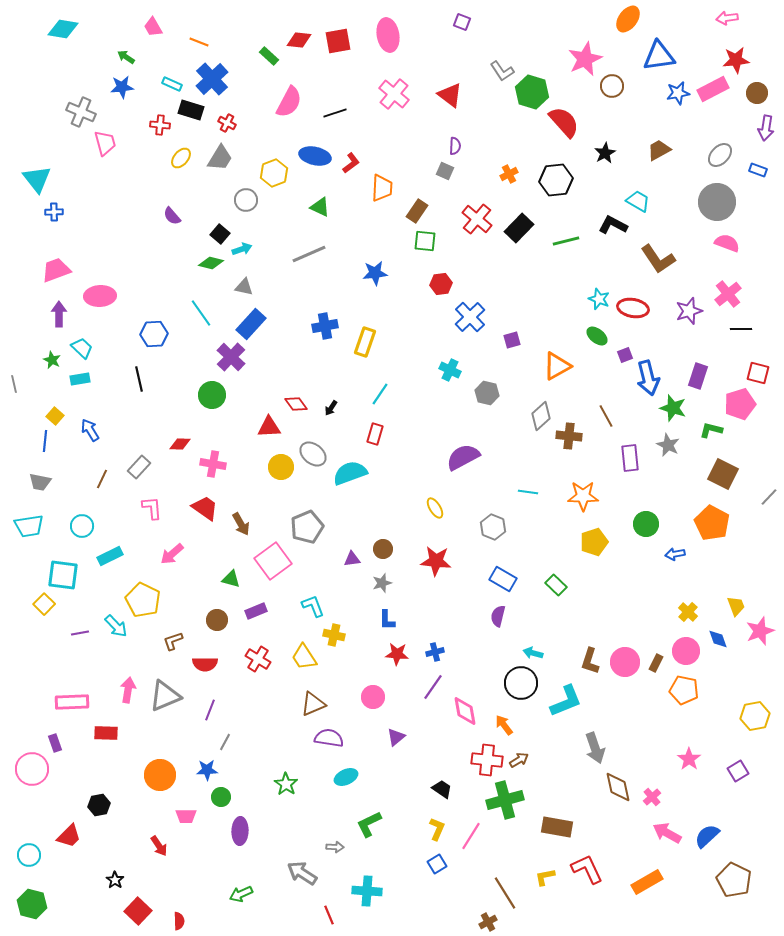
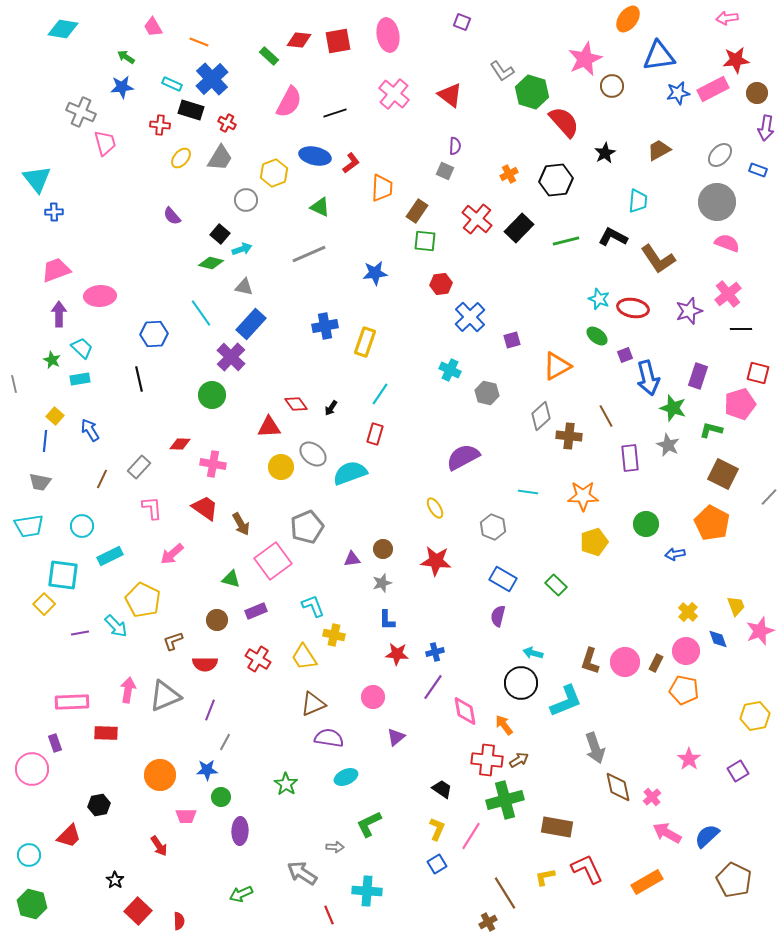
cyan trapezoid at (638, 201): rotated 65 degrees clockwise
black L-shape at (613, 225): moved 12 px down
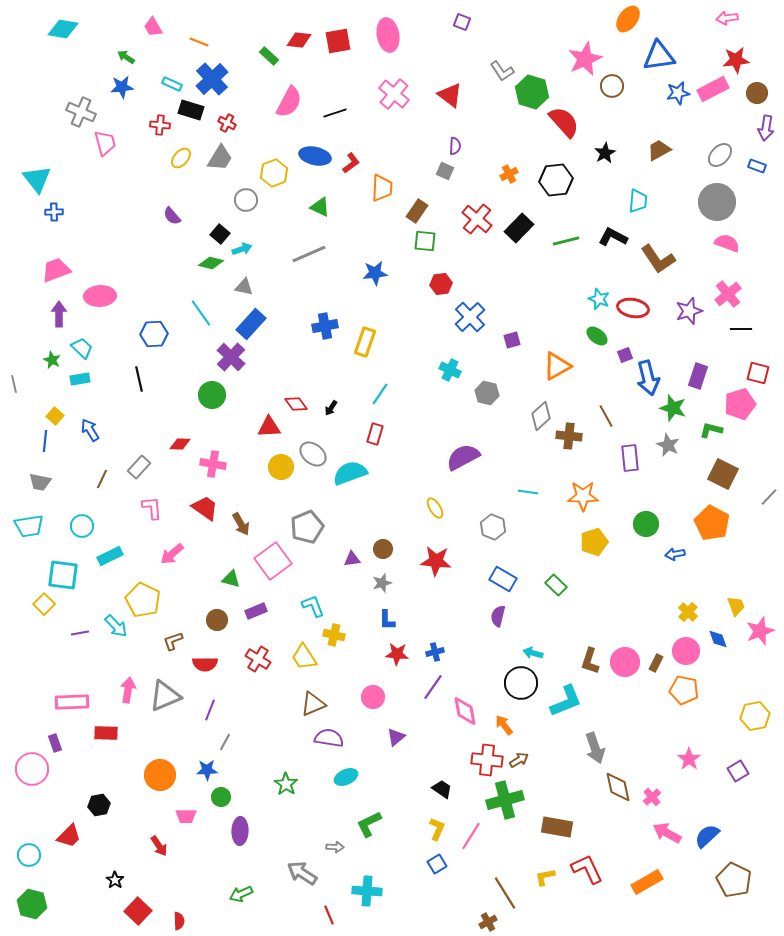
blue rectangle at (758, 170): moved 1 px left, 4 px up
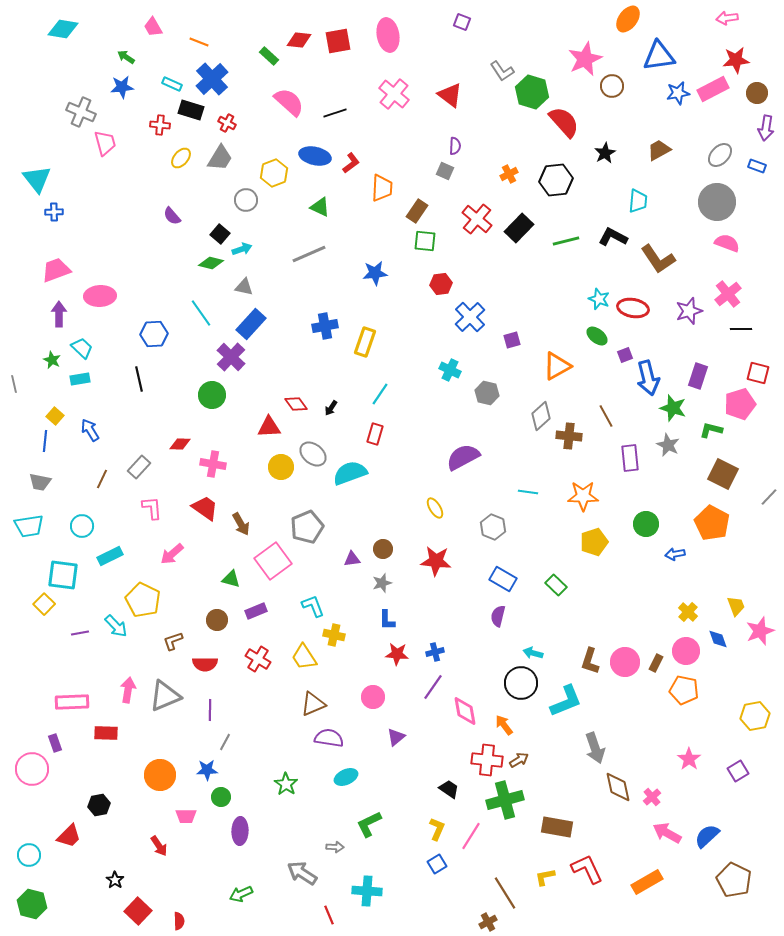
pink semicircle at (289, 102): rotated 76 degrees counterclockwise
purple line at (210, 710): rotated 20 degrees counterclockwise
black trapezoid at (442, 789): moved 7 px right
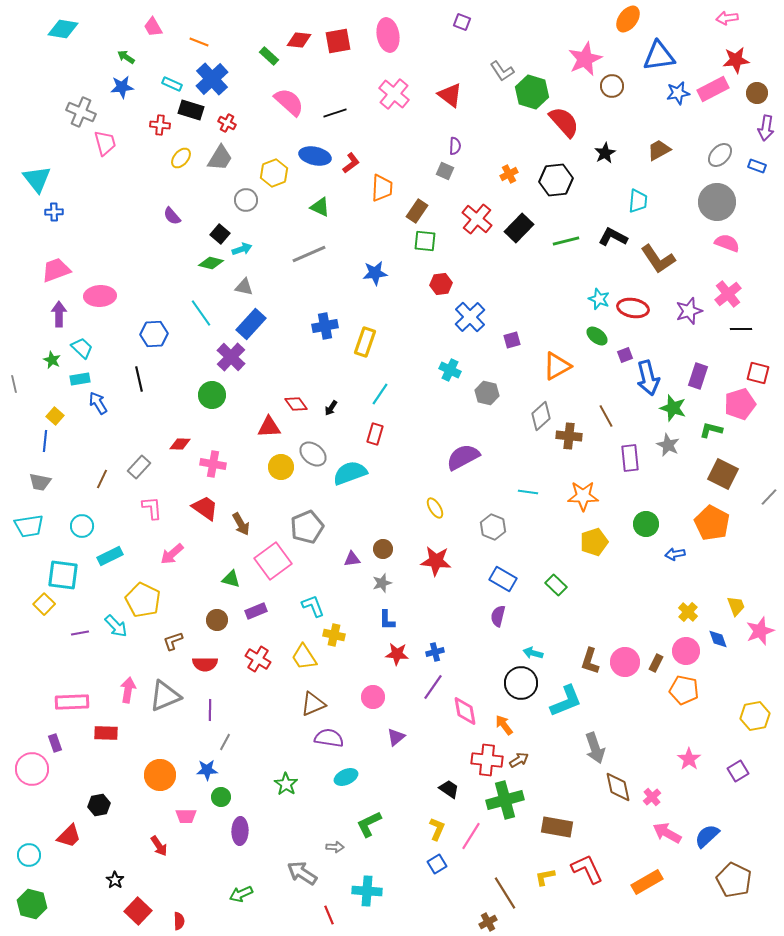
blue arrow at (90, 430): moved 8 px right, 27 px up
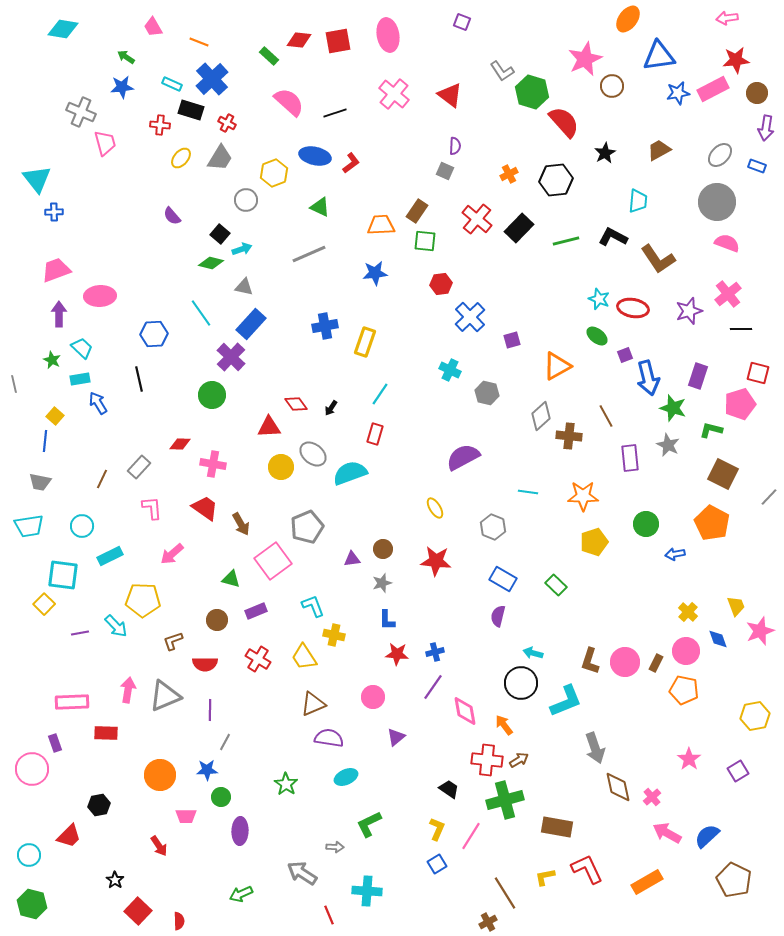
orange trapezoid at (382, 188): moved 1 px left, 37 px down; rotated 96 degrees counterclockwise
yellow pentagon at (143, 600): rotated 24 degrees counterclockwise
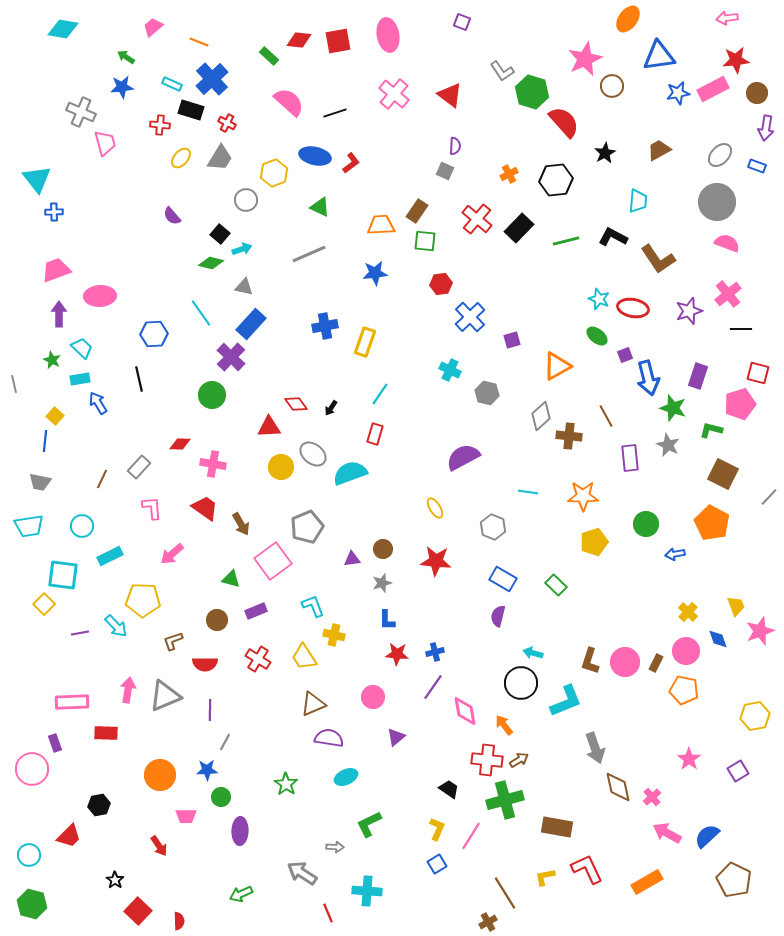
pink trapezoid at (153, 27): rotated 80 degrees clockwise
red line at (329, 915): moved 1 px left, 2 px up
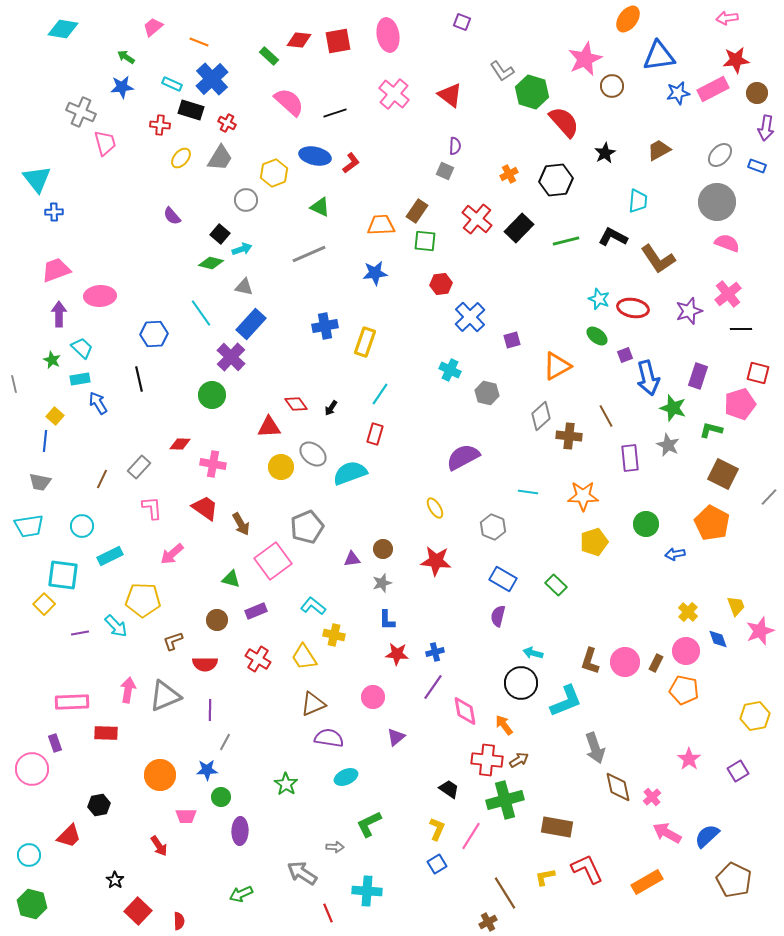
cyan L-shape at (313, 606): rotated 30 degrees counterclockwise
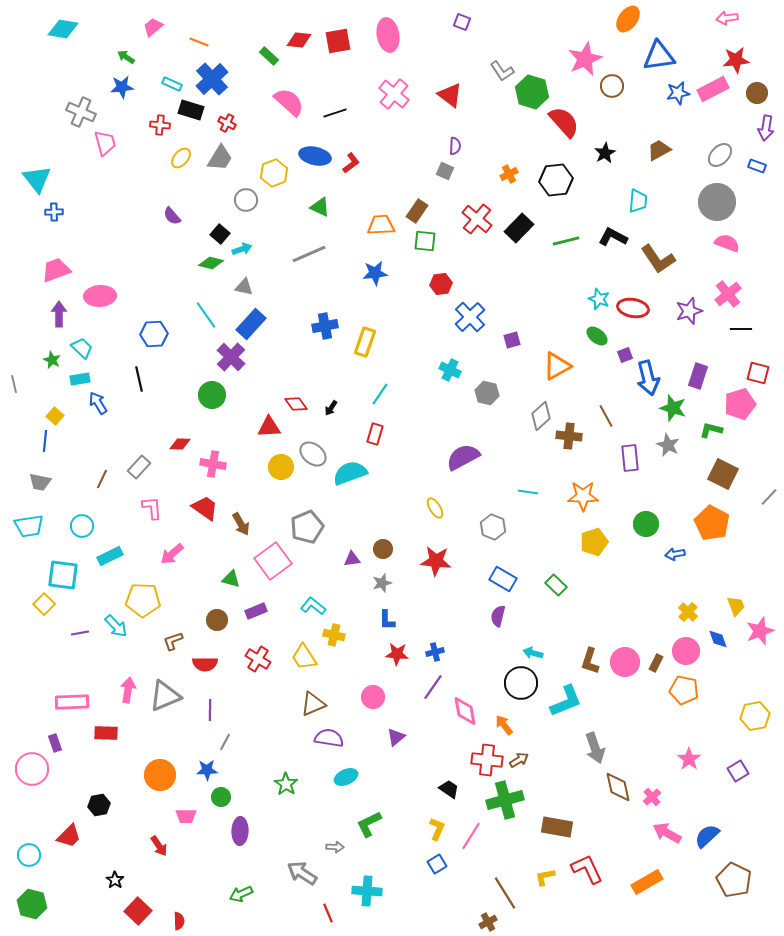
cyan line at (201, 313): moved 5 px right, 2 px down
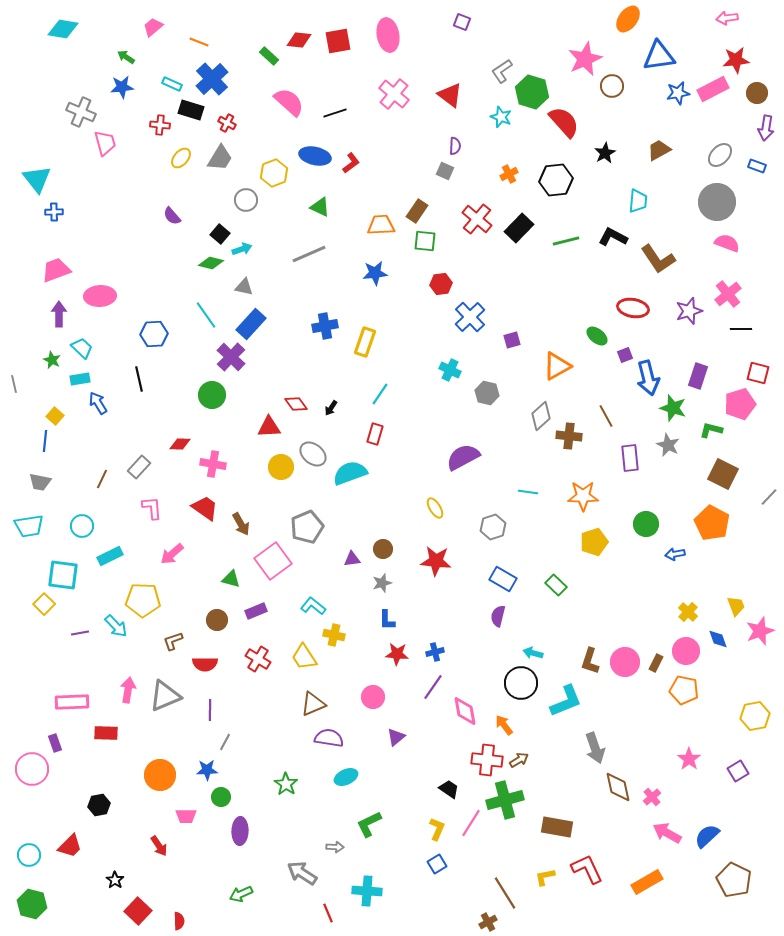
gray L-shape at (502, 71): rotated 90 degrees clockwise
cyan star at (599, 299): moved 98 px left, 182 px up
gray hexagon at (493, 527): rotated 20 degrees clockwise
red trapezoid at (69, 836): moved 1 px right, 10 px down
pink line at (471, 836): moved 13 px up
